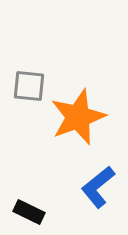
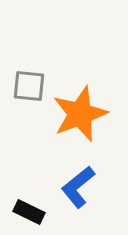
orange star: moved 2 px right, 3 px up
blue L-shape: moved 20 px left
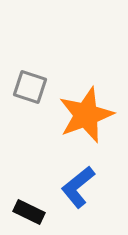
gray square: moved 1 px right, 1 px down; rotated 12 degrees clockwise
orange star: moved 6 px right, 1 px down
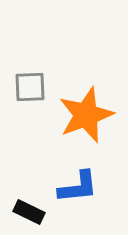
gray square: rotated 20 degrees counterclockwise
blue L-shape: rotated 147 degrees counterclockwise
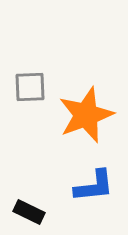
blue L-shape: moved 16 px right, 1 px up
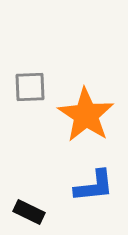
orange star: rotated 18 degrees counterclockwise
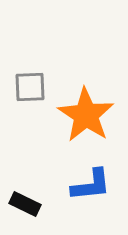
blue L-shape: moved 3 px left, 1 px up
black rectangle: moved 4 px left, 8 px up
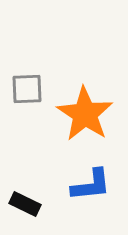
gray square: moved 3 px left, 2 px down
orange star: moved 1 px left, 1 px up
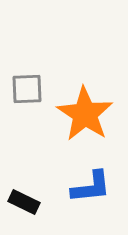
blue L-shape: moved 2 px down
black rectangle: moved 1 px left, 2 px up
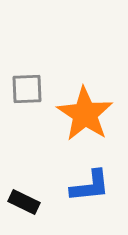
blue L-shape: moved 1 px left, 1 px up
